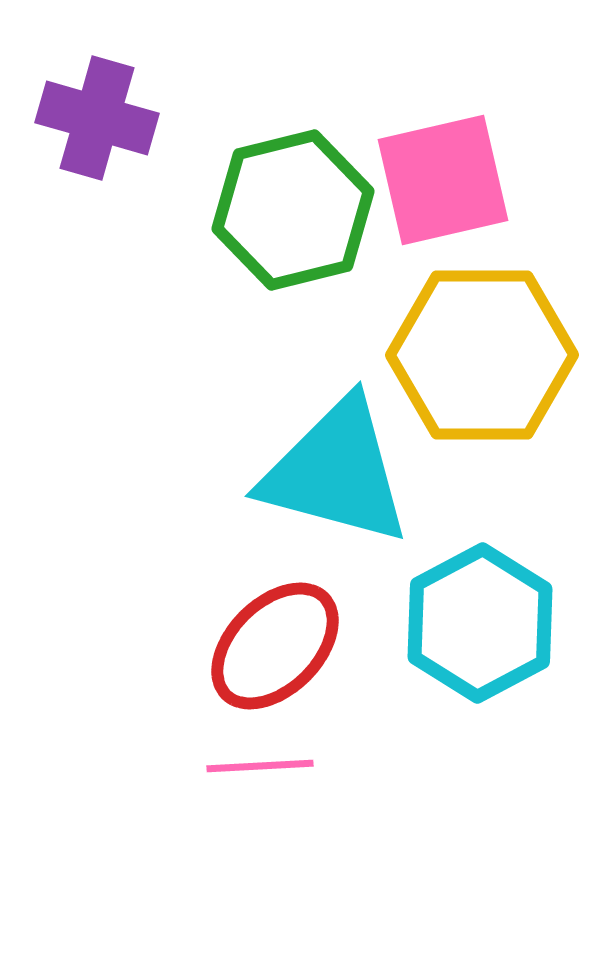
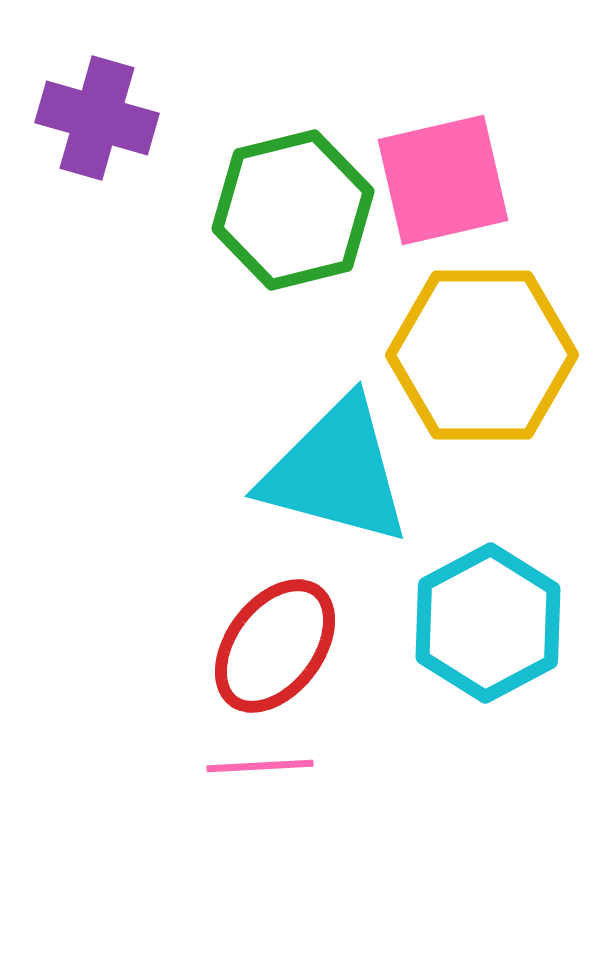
cyan hexagon: moved 8 px right
red ellipse: rotated 8 degrees counterclockwise
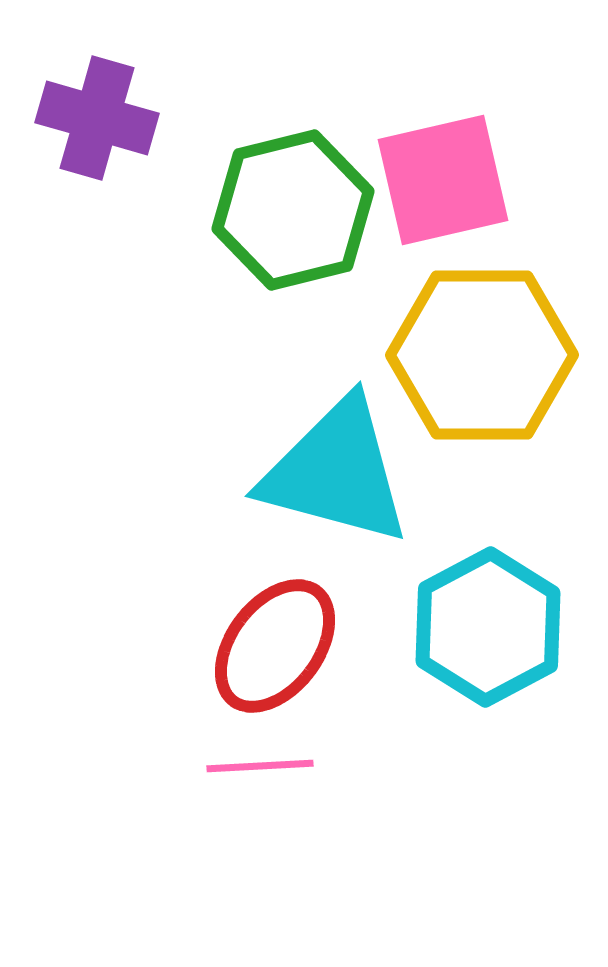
cyan hexagon: moved 4 px down
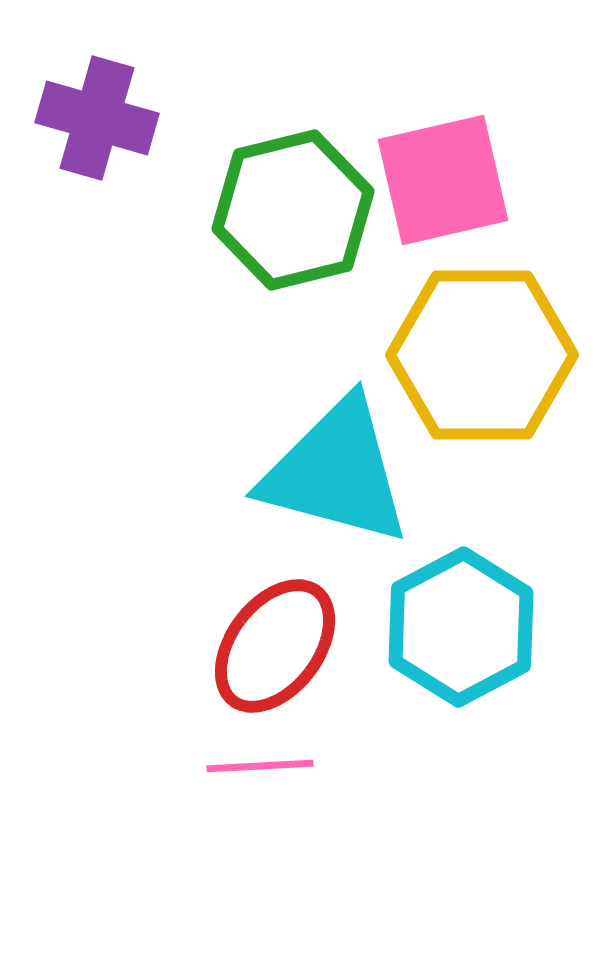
cyan hexagon: moved 27 px left
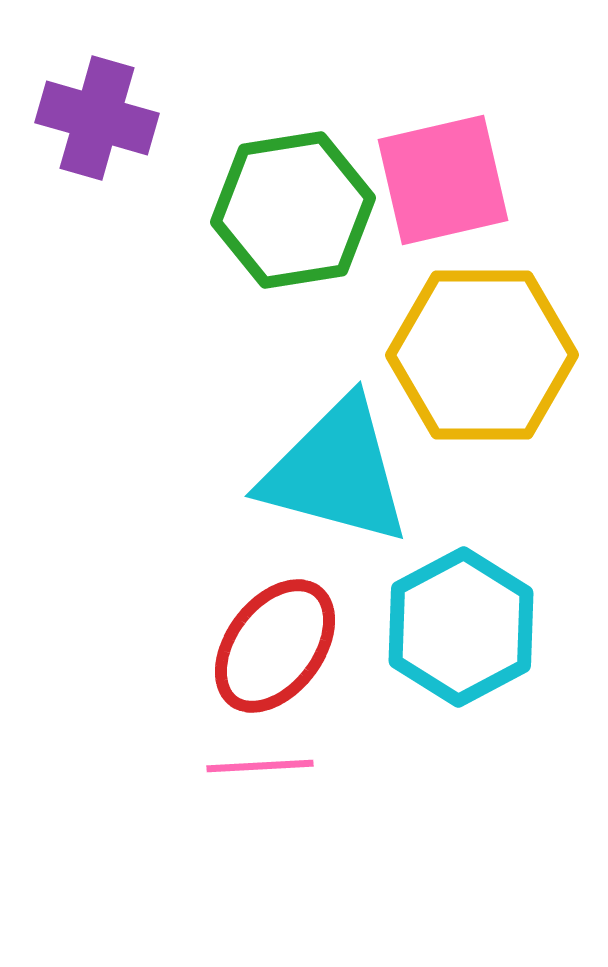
green hexagon: rotated 5 degrees clockwise
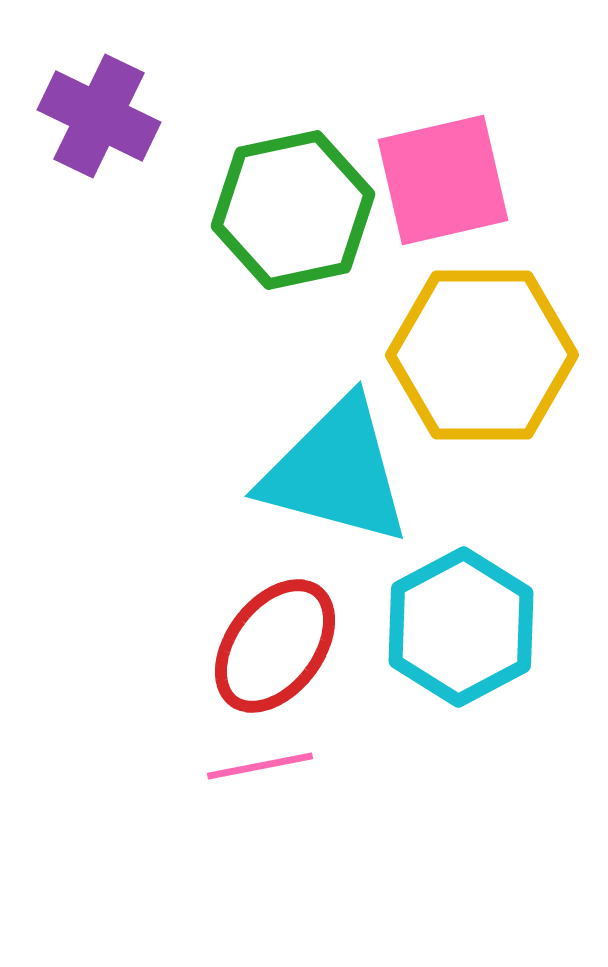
purple cross: moved 2 px right, 2 px up; rotated 10 degrees clockwise
green hexagon: rotated 3 degrees counterclockwise
pink line: rotated 8 degrees counterclockwise
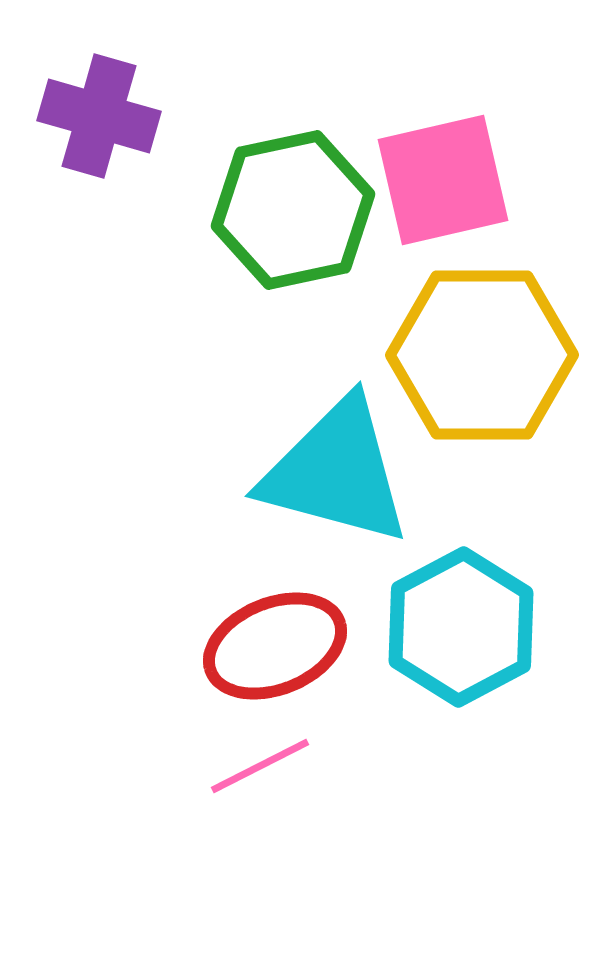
purple cross: rotated 10 degrees counterclockwise
red ellipse: rotated 31 degrees clockwise
pink line: rotated 16 degrees counterclockwise
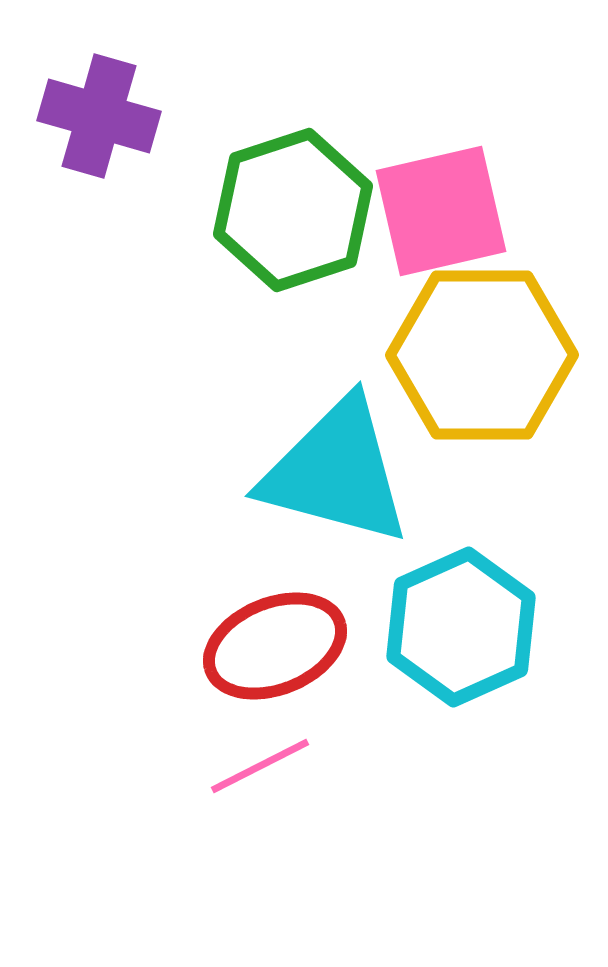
pink square: moved 2 px left, 31 px down
green hexagon: rotated 6 degrees counterclockwise
cyan hexagon: rotated 4 degrees clockwise
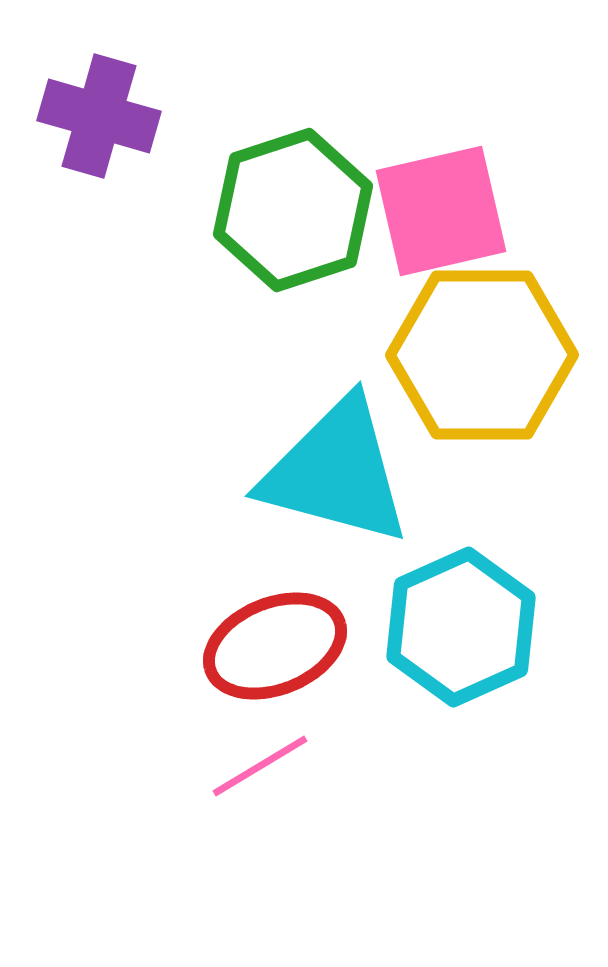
pink line: rotated 4 degrees counterclockwise
